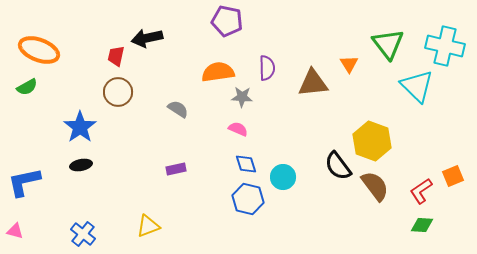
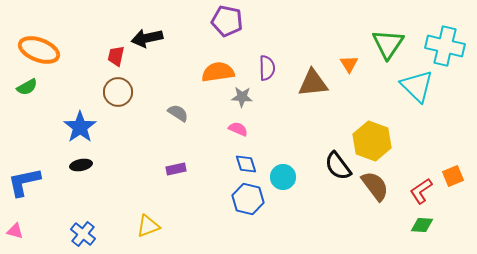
green triangle: rotated 12 degrees clockwise
gray semicircle: moved 4 px down
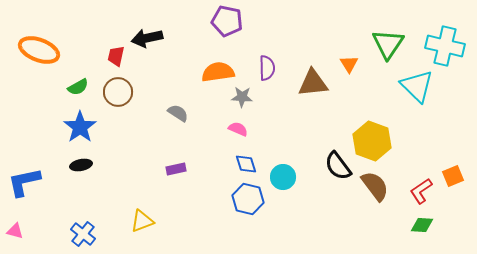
green semicircle: moved 51 px right
yellow triangle: moved 6 px left, 5 px up
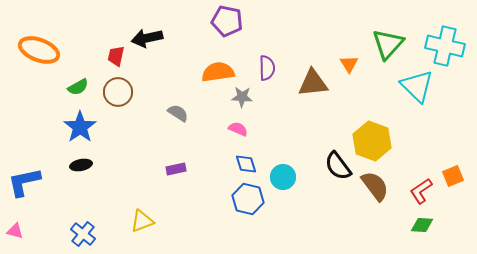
green triangle: rotated 8 degrees clockwise
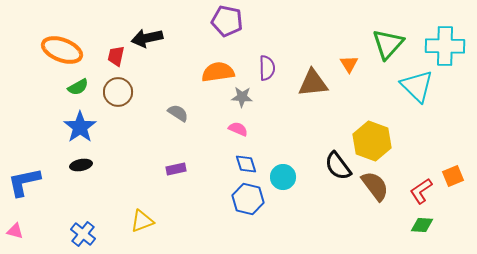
cyan cross: rotated 12 degrees counterclockwise
orange ellipse: moved 23 px right
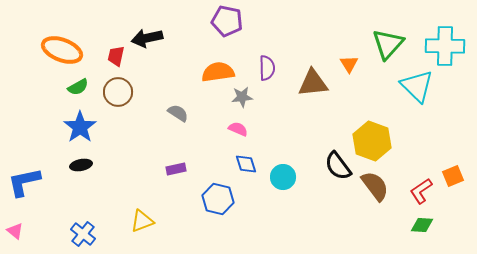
gray star: rotated 10 degrees counterclockwise
blue hexagon: moved 30 px left
pink triangle: rotated 24 degrees clockwise
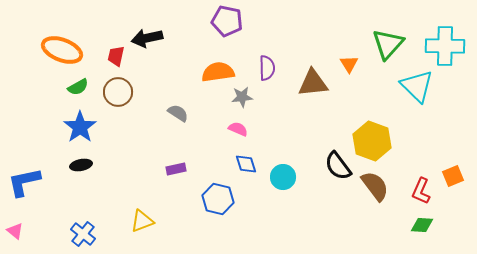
red L-shape: rotated 32 degrees counterclockwise
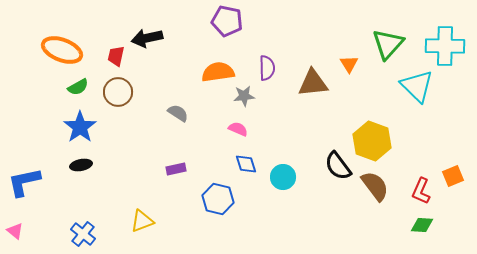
gray star: moved 2 px right, 1 px up
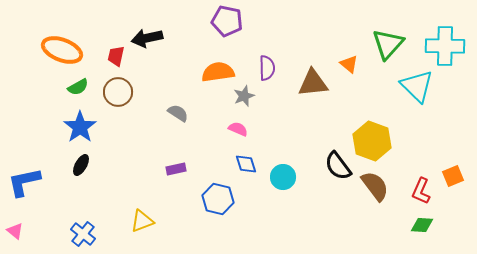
orange triangle: rotated 18 degrees counterclockwise
gray star: rotated 15 degrees counterclockwise
black ellipse: rotated 50 degrees counterclockwise
